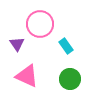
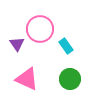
pink circle: moved 5 px down
pink triangle: moved 3 px down
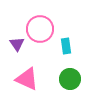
cyan rectangle: rotated 28 degrees clockwise
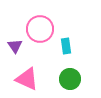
purple triangle: moved 2 px left, 2 px down
